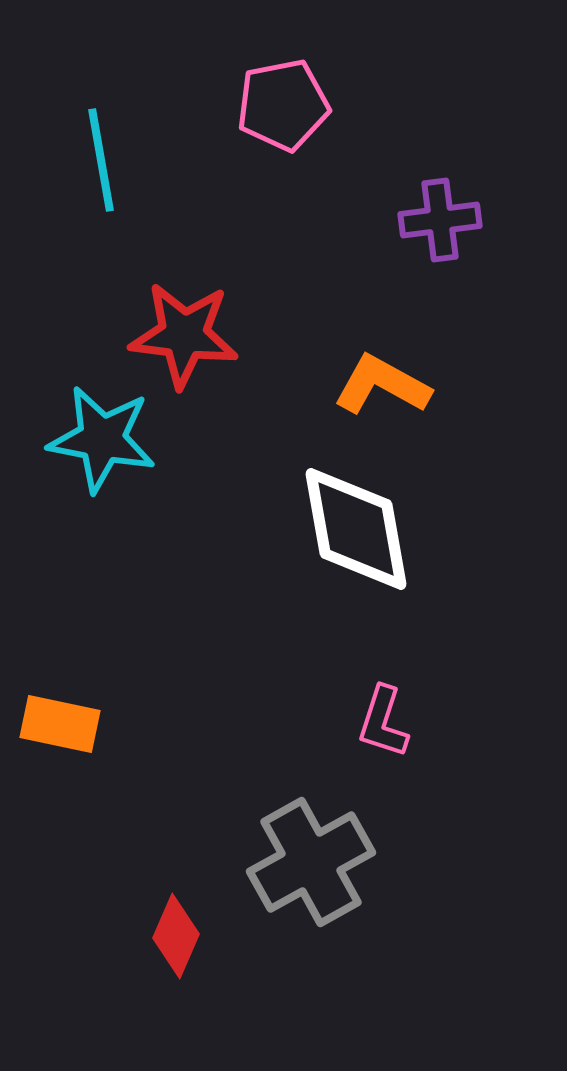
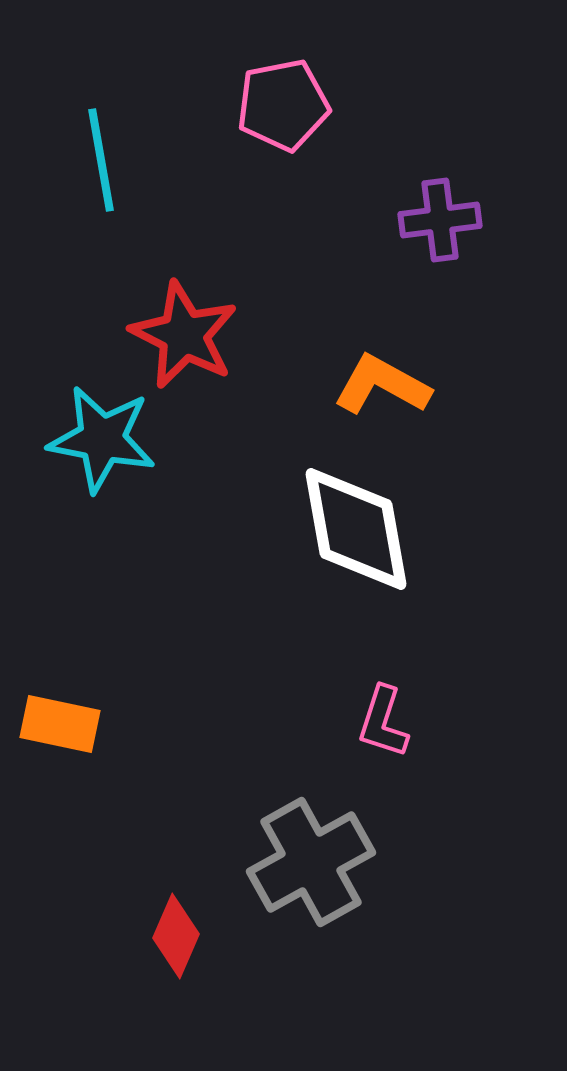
red star: rotated 20 degrees clockwise
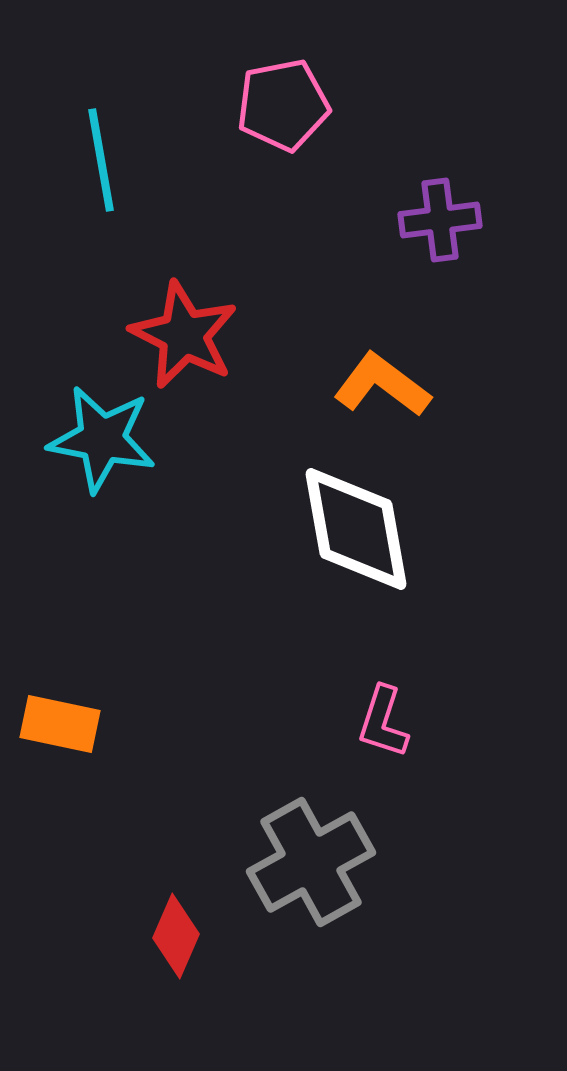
orange L-shape: rotated 8 degrees clockwise
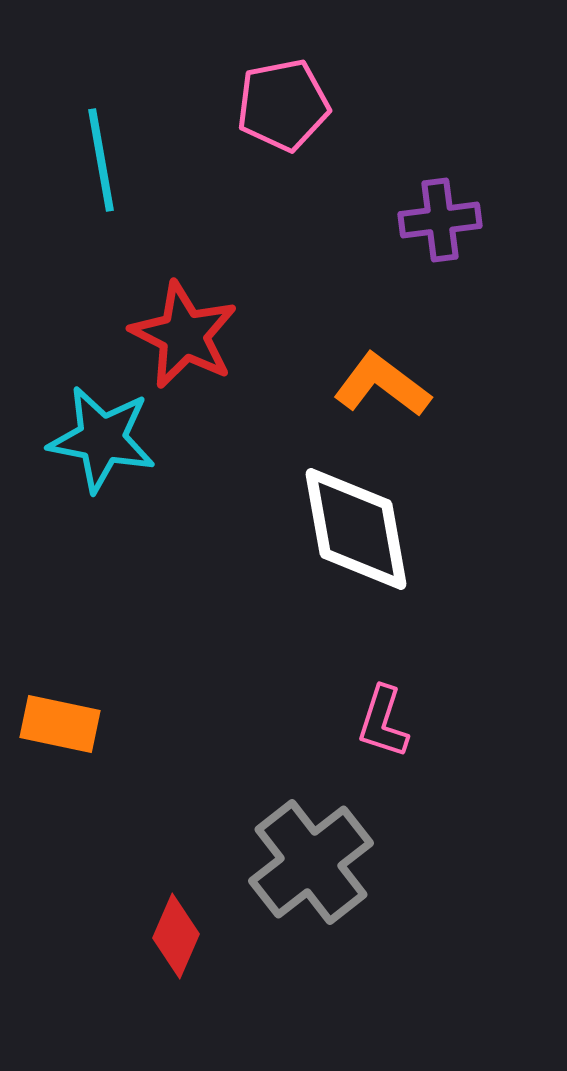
gray cross: rotated 9 degrees counterclockwise
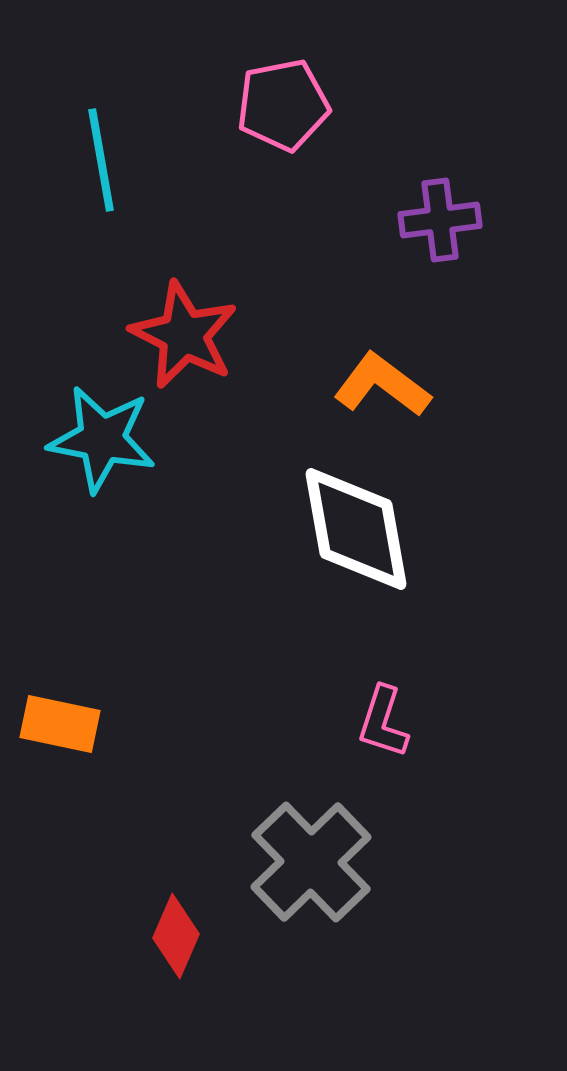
gray cross: rotated 6 degrees counterclockwise
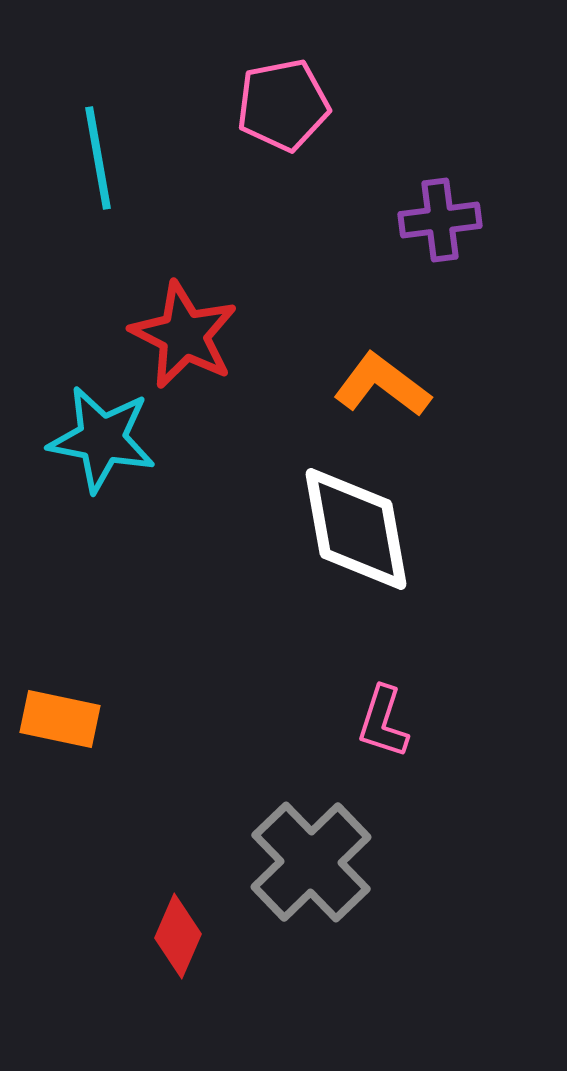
cyan line: moved 3 px left, 2 px up
orange rectangle: moved 5 px up
red diamond: moved 2 px right
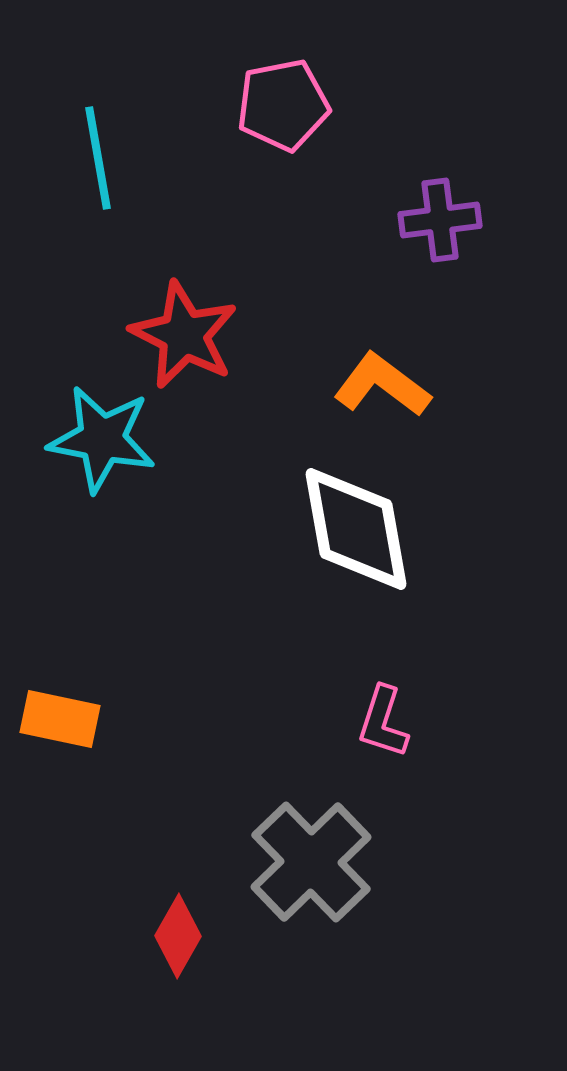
red diamond: rotated 6 degrees clockwise
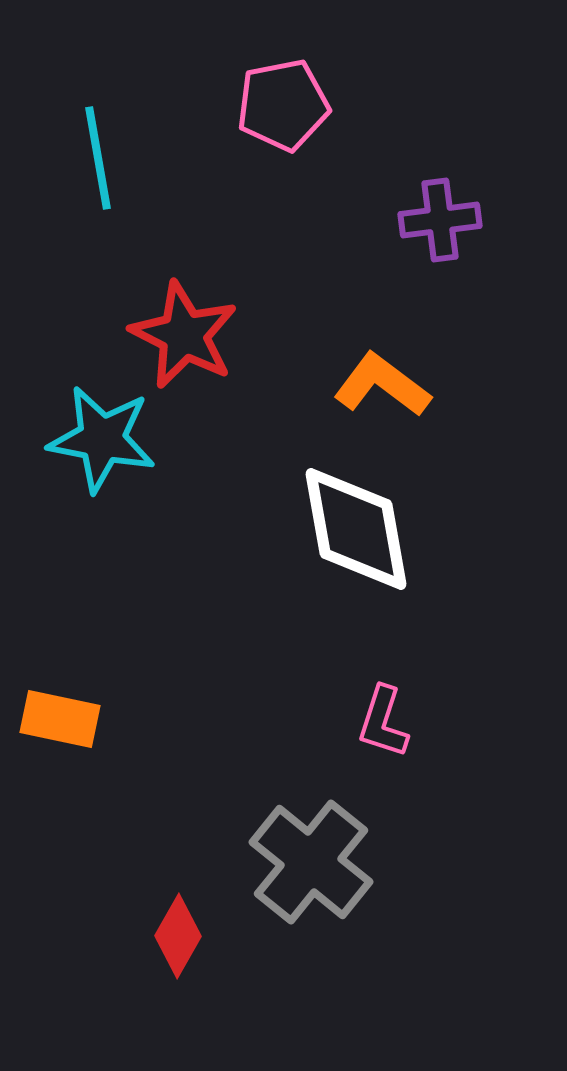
gray cross: rotated 7 degrees counterclockwise
